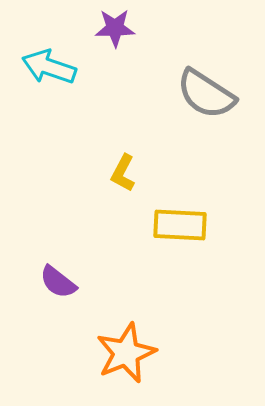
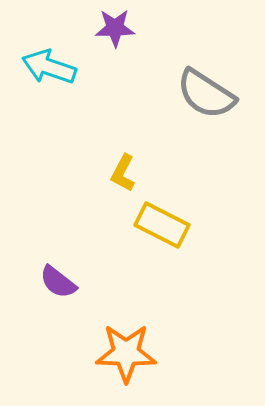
yellow rectangle: moved 18 px left; rotated 24 degrees clockwise
orange star: rotated 24 degrees clockwise
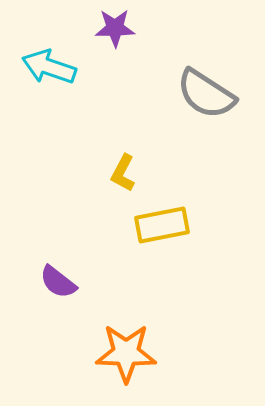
yellow rectangle: rotated 38 degrees counterclockwise
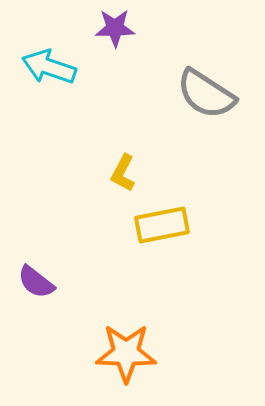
purple semicircle: moved 22 px left
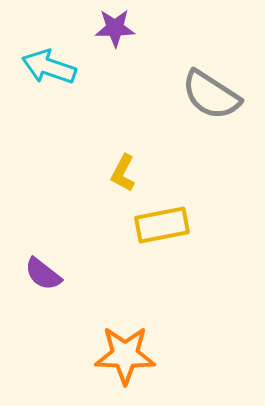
gray semicircle: moved 5 px right, 1 px down
purple semicircle: moved 7 px right, 8 px up
orange star: moved 1 px left, 2 px down
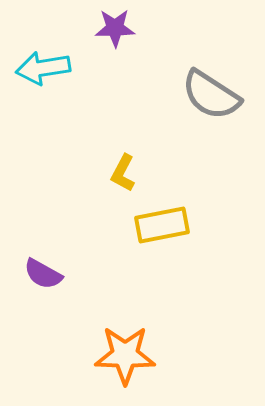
cyan arrow: moved 6 px left, 1 px down; rotated 28 degrees counterclockwise
purple semicircle: rotated 9 degrees counterclockwise
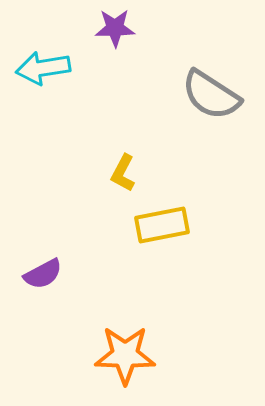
purple semicircle: rotated 57 degrees counterclockwise
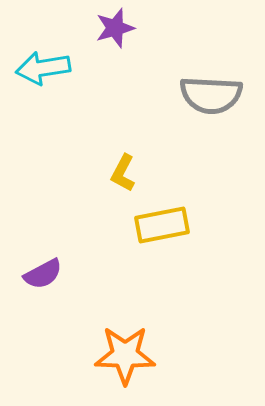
purple star: rotated 15 degrees counterclockwise
gray semicircle: rotated 30 degrees counterclockwise
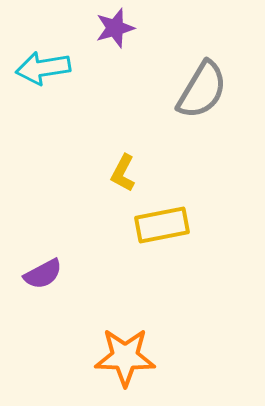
gray semicircle: moved 9 px left, 5 px up; rotated 62 degrees counterclockwise
orange star: moved 2 px down
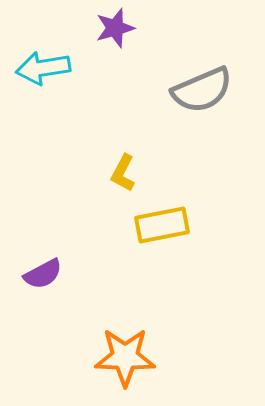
gray semicircle: rotated 36 degrees clockwise
